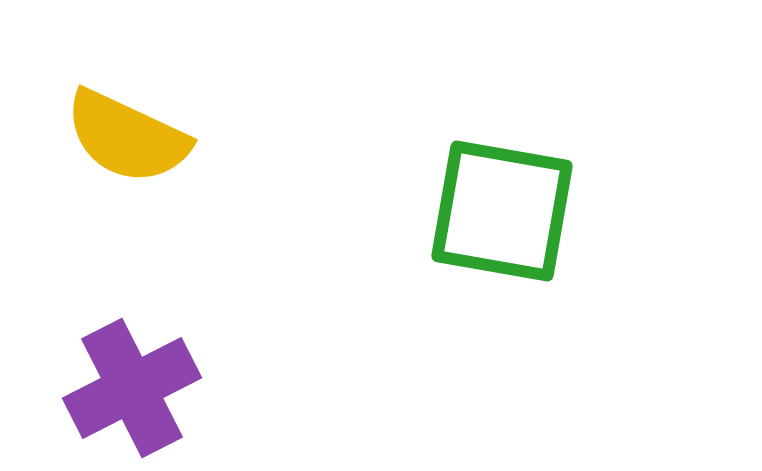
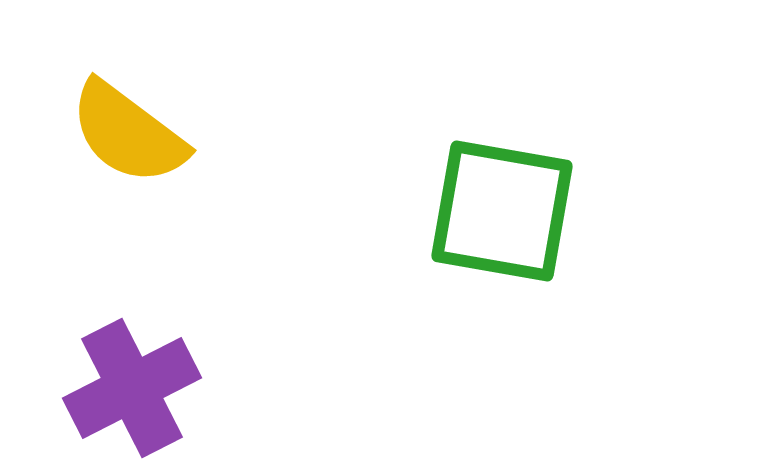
yellow semicircle: moved 1 px right, 4 px up; rotated 12 degrees clockwise
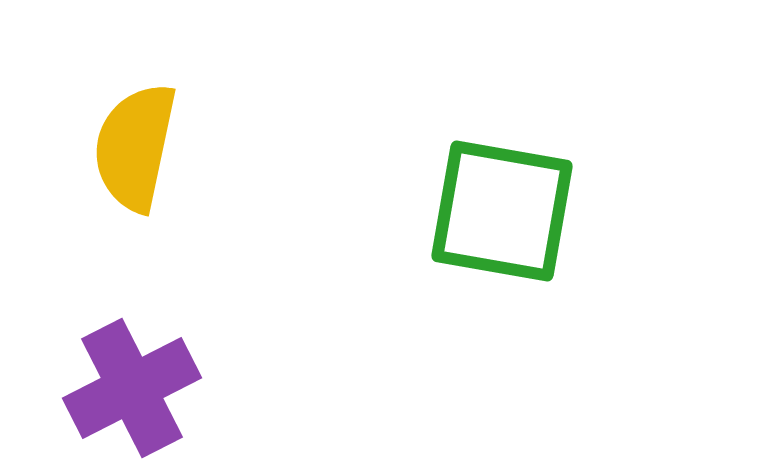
yellow semicircle: moved 7 px right, 14 px down; rotated 65 degrees clockwise
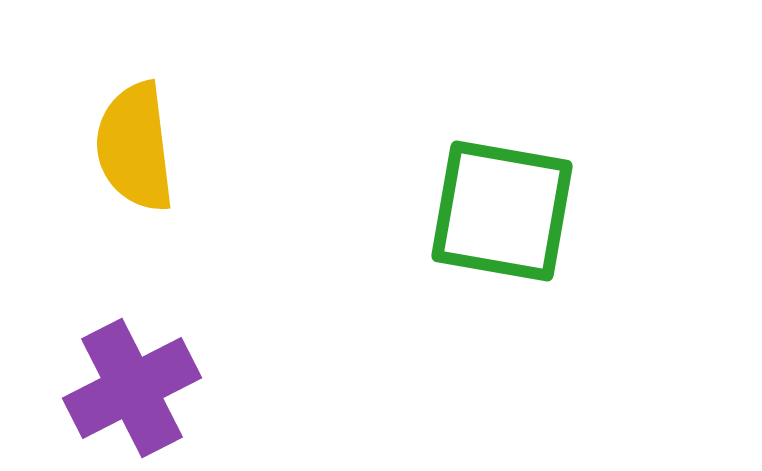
yellow semicircle: rotated 19 degrees counterclockwise
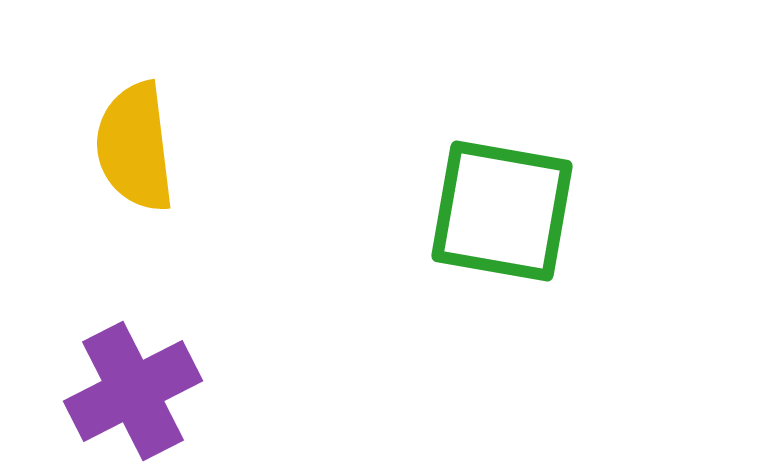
purple cross: moved 1 px right, 3 px down
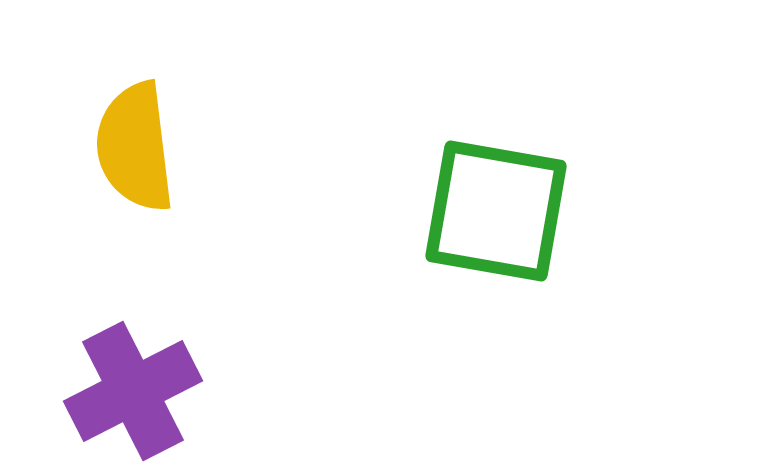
green square: moved 6 px left
